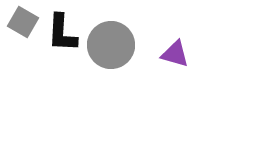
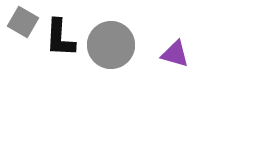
black L-shape: moved 2 px left, 5 px down
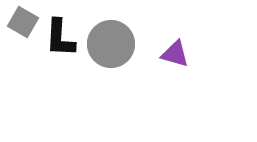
gray circle: moved 1 px up
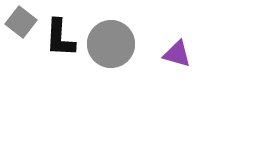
gray square: moved 2 px left; rotated 8 degrees clockwise
purple triangle: moved 2 px right
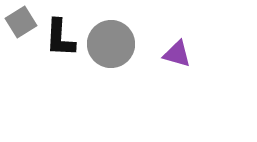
gray square: rotated 20 degrees clockwise
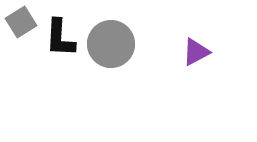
purple triangle: moved 19 px right, 2 px up; rotated 44 degrees counterclockwise
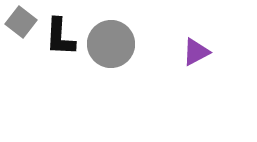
gray square: rotated 20 degrees counterclockwise
black L-shape: moved 1 px up
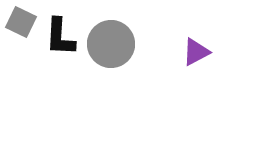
gray square: rotated 12 degrees counterclockwise
